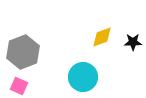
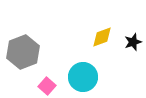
black star: rotated 18 degrees counterclockwise
pink square: moved 28 px right; rotated 18 degrees clockwise
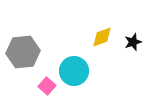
gray hexagon: rotated 16 degrees clockwise
cyan circle: moved 9 px left, 6 px up
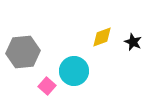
black star: rotated 30 degrees counterclockwise
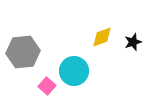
black star: rotated 30 degrees clockwise
